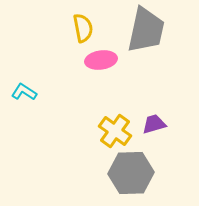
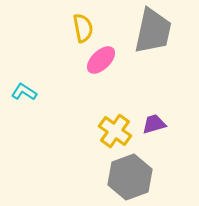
gray trapezoid: moved 7 px right, 1 px down
pink ellipse: rotated 36 degrees counterclockwise
gray hexagon: moved 1 px left, 4 px down; rotated 18 degrees counterclockwise
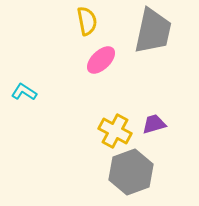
yellow semicircle: moved 4 px right, 7 px up
yellow cross: rotated 8 degrees counterclockwise
gray hexagon: moved 1 px right, 5 px up
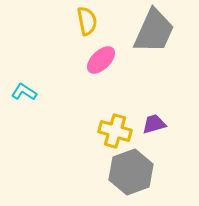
gray trapezoid: moved 1 px right; rotated 12 degrees clockwise
yellow cross: rotated 12 degrees counterclockwise
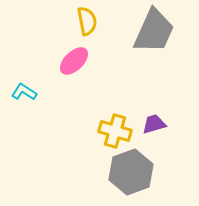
pink ellipse: moved 27 px left, 1 px down
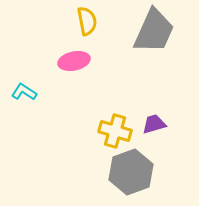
pink ellipse: rotated 32 degrees clockwise
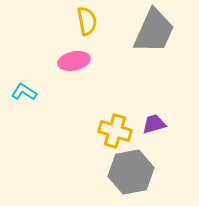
gray hexagon: rotated 9 degrees clockwise
